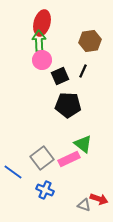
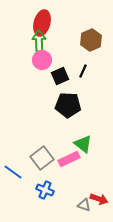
brown hexagon: moved 1 px right, 1 px up; rotated 15 degrees counterclockwise
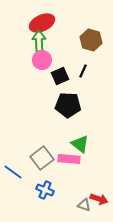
red ellipse: rotated 50 degrees clockwise
brown hexagon: rotated 20 degrees counterclockwise
green triangle: moved 3 px left
pink rectangle: rotated 30 degrees clockwise
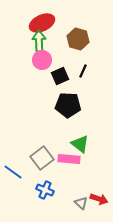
brown hexagon: moved 13 px left, 1 px up
gray triangle: moved 3 px left, 2 px up; rotated 24 degrees clockwise
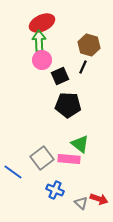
brown hexagon: moved 11 px right, 6 px down
black line: moved 4 px up
blue cross: moved 10 px right
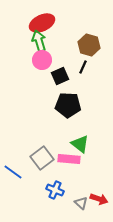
green arrow: rotated 15 degrees counterclockwise
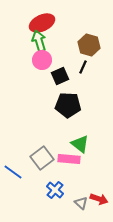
blue cross: rotated 18 degrees clockwise
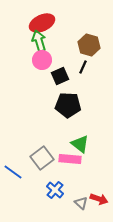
pink rectangle: moved 1 px right
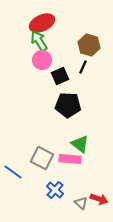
green arrow: rotated 15 degrees counterclockwise
gray square: rotated 25 degrees counterclockwise
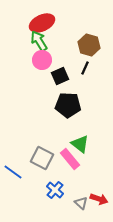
black line: moved 2 px right, 1 px down
pink rectangle: rotated 45 degrees clockwise
